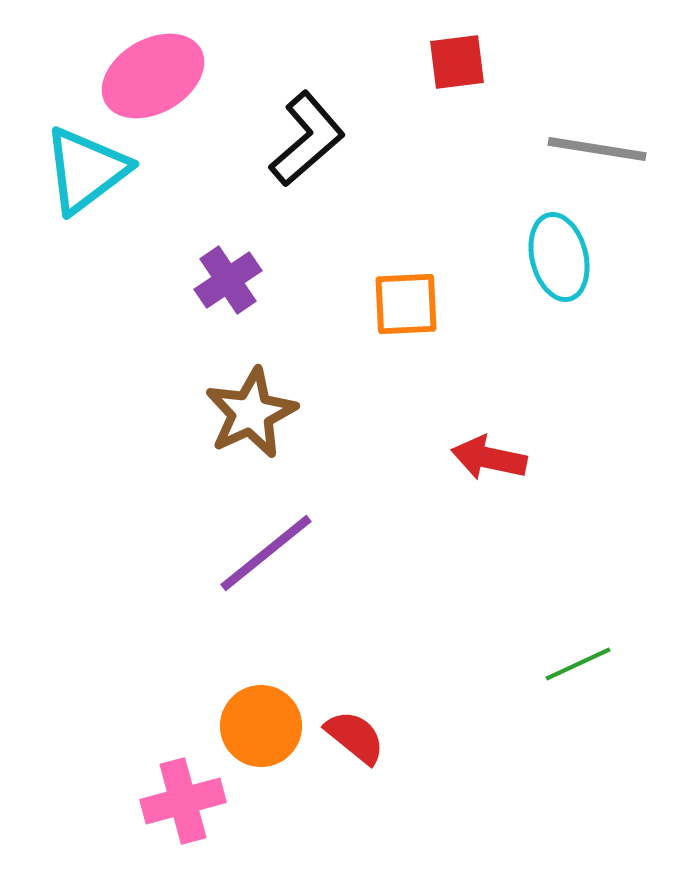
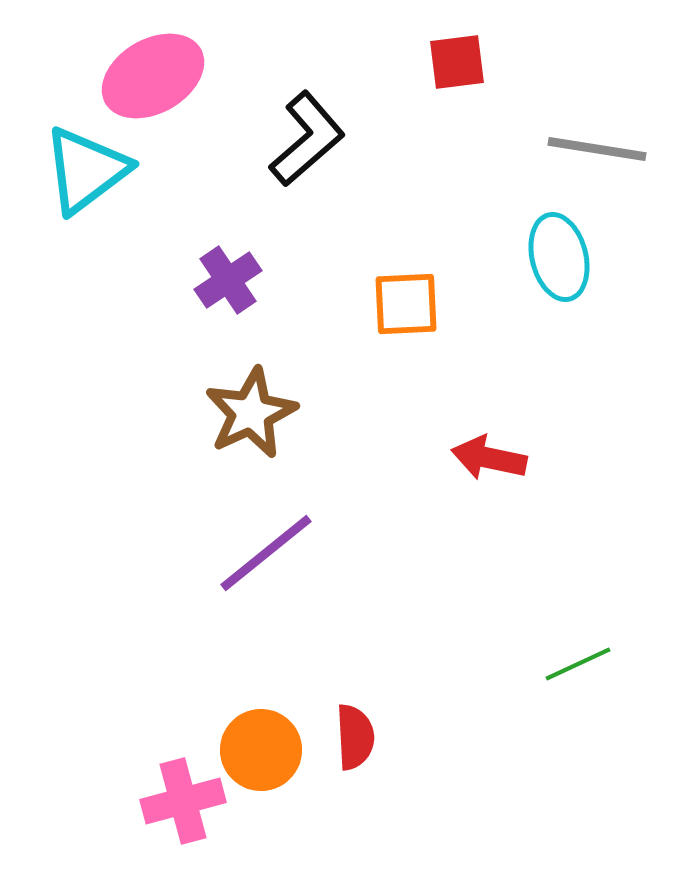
orange circle: moved 24 px down
red semicircle: rotated 48 degrees clockwise
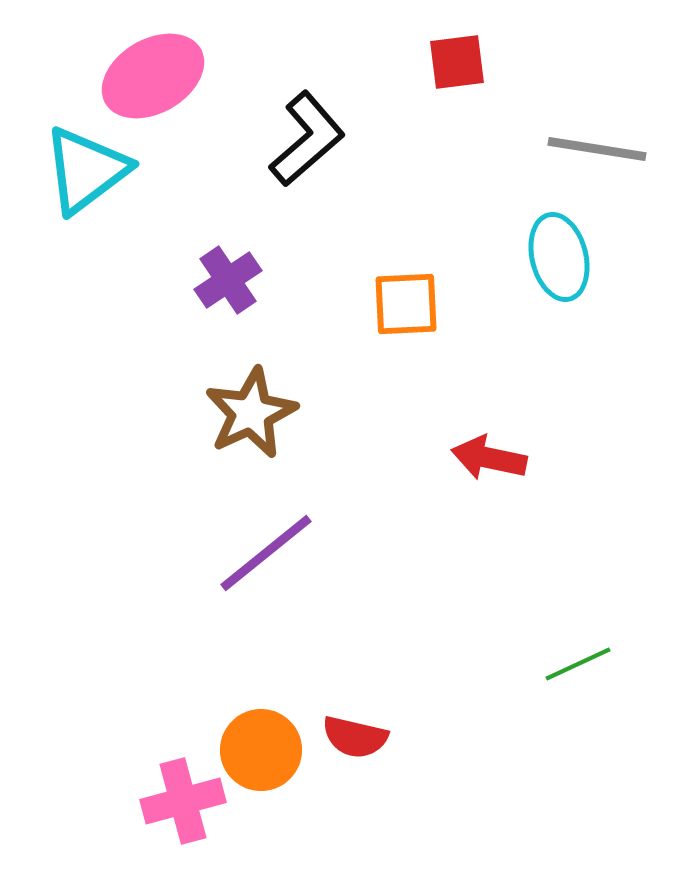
red semicircle: rotated 106 degrees clockwise
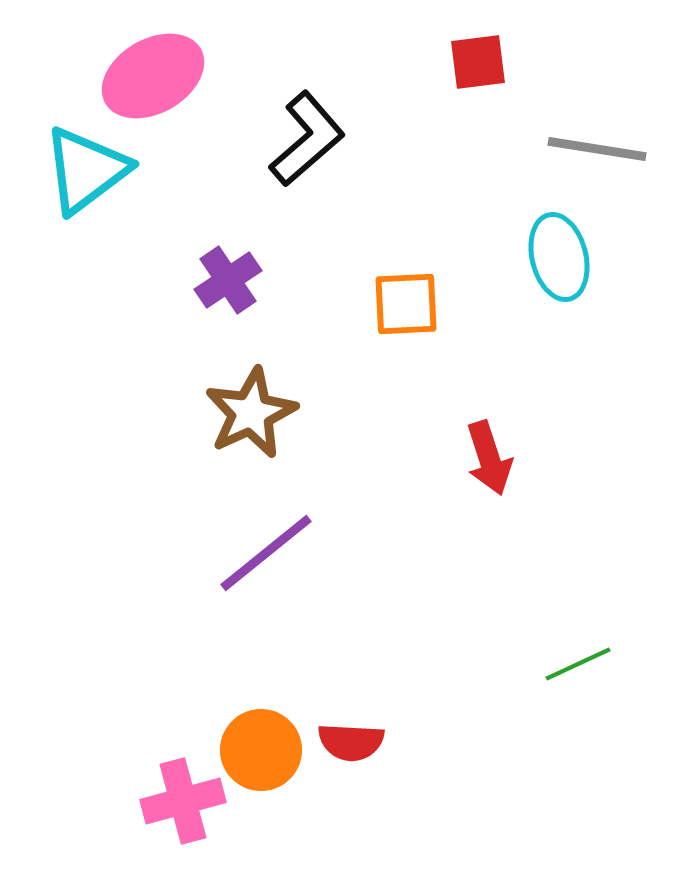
red square: moved 21 px right
red arrow: rotated 120 degrees counterclockwise
red semicircle: moved 4 px left, 5 px down; rotated 10 degrees counterclockwise
